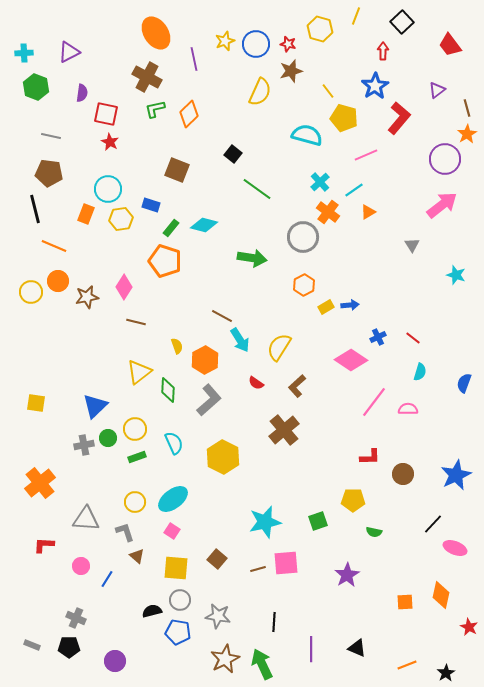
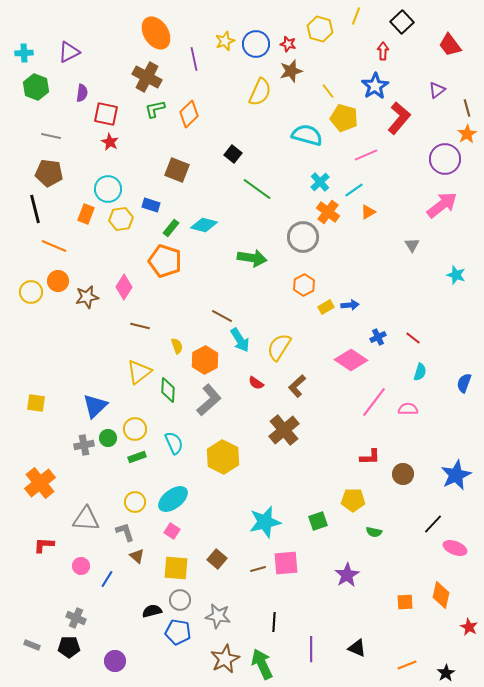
brown line at (136, 322): moved 4 px right, 4 px down
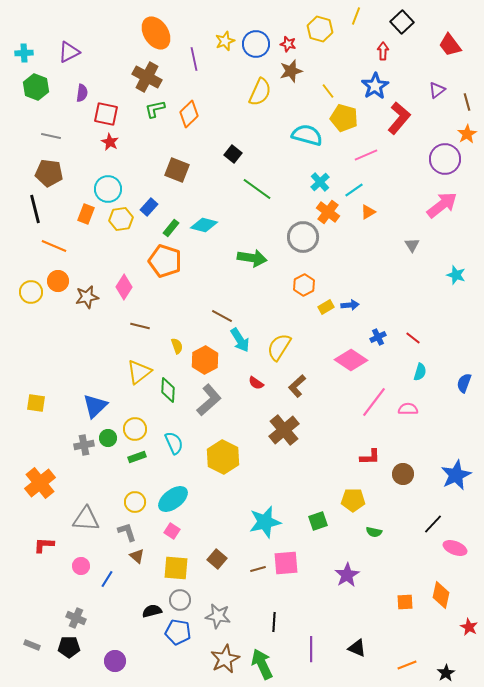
brown line at (467, 108): moved 6 px up
blue rectangle at (151, 205): moved 2 px left, 2 px down; rotated 66 degrees counterclockwise
gray L-shape at (125, 532): moved 2 px right
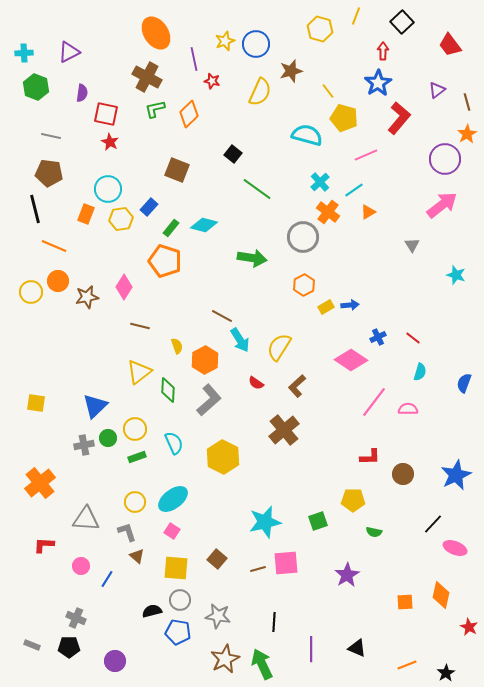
red star at (288, 44): moved 76 px left, 37 px down
blue star at (375, 86): moved 3 px right, 3 px up
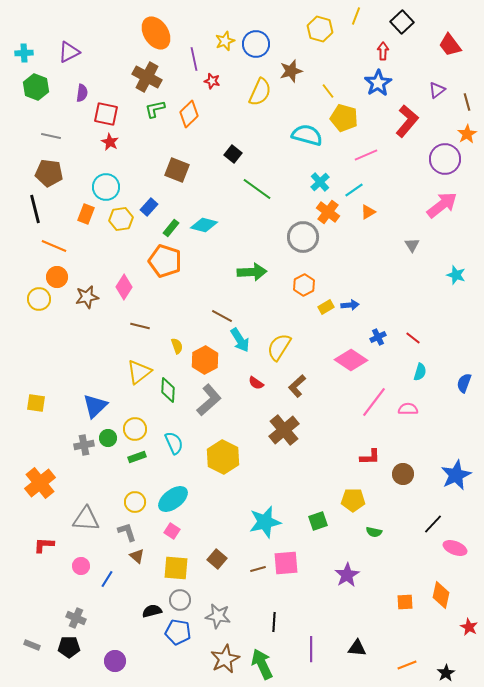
red L-shape at (399, 118): moved 8 px right, 3 px down
cyan circle at (108, 189): moved 2 px left, 2 px up
green arrow at (252, 258): moved 14 px down; rotated 12 degrees counterclockwise
orange circle at (58, 281): moved 1 px left, 4 px up
yellow circle at (31, 292): moved 8 px right, 7 px down
black triangle at (357, 648): rotated 18 degrees counterclockwise
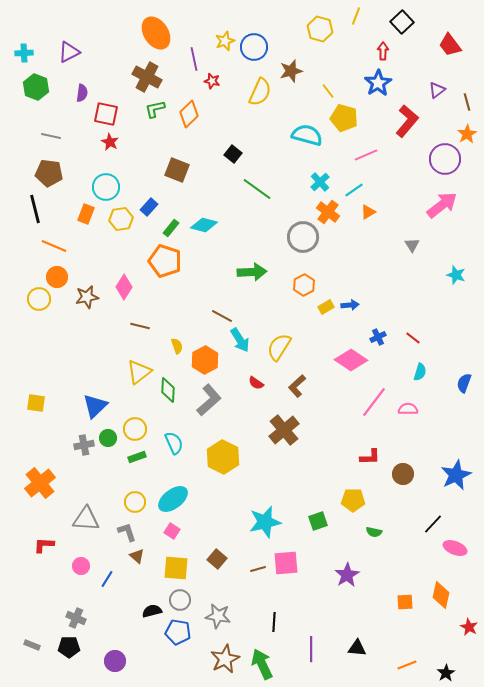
blue circle at (256, 44): moved 2 px left, 3 px down
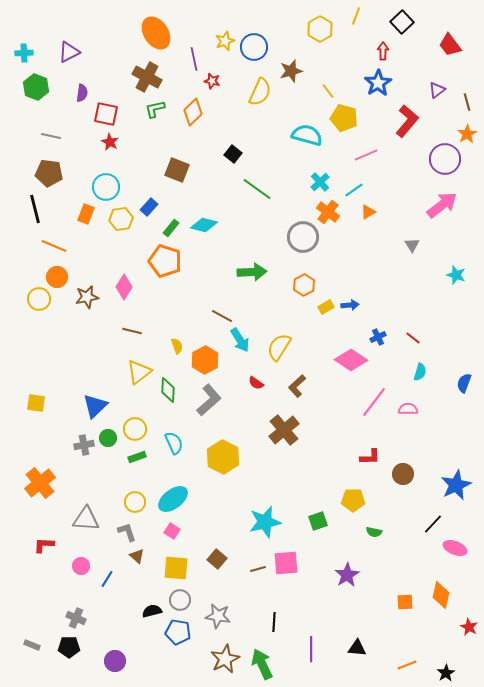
yellow hexagon at (320, 29): rotated 15 degrees clockwise
orange diamond at (189, 114): moved 4 px right, 2 px up
brown line at (140, 326): moved 8 px left, 5 px down
blue star at (456, 475): moved 10 px down
